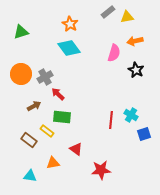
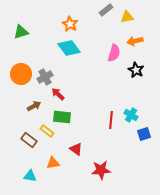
gray rectangle: moved 2 px left, 2 px up
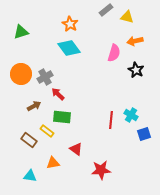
yellow triangle: rotated 24 degrees clockwise
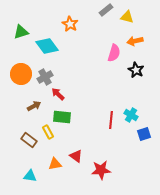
cyan diamond: moved 22 px left, 2 px up
yellow rectangle: moved 1 px right, 1 px down; rotated 24 degrees clockwise
red triangle: moved 7 px down
orange triangle: moved 2 px right, 1 px down
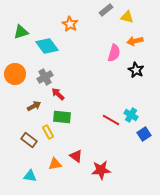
orange circle: moved 6 px left
red line: rotated 66 degrees counterclockwise
blue square: rotated 16 degrees counterclockwise
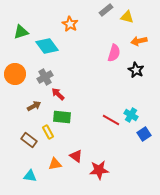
orange arrow: moved 4 px right
red star: moved 2 px left
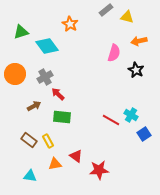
yellow rectangle: moved 9 px down
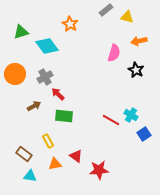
green rectangle: moved 2 px right, 1 px up
brown rectangle: moved 5 px left, 14 px down
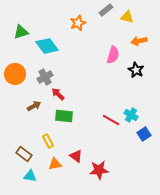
orange star: moved 8 px right, 1 px up; rotated 21 degrees clockwise
pink semicircle: moved 1 px left, 2 px down
